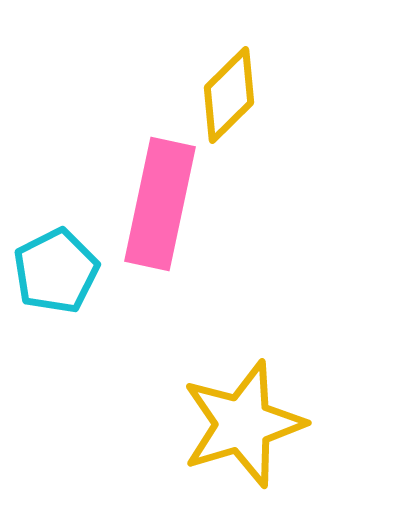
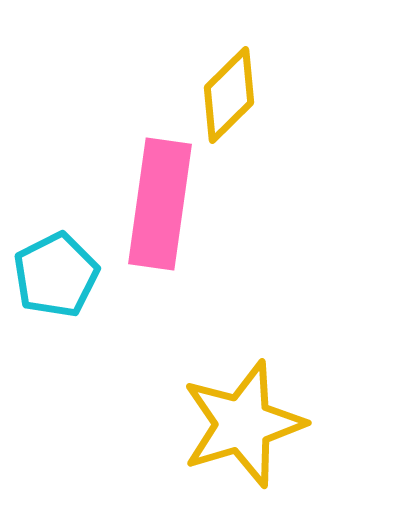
pink rectangle: rotated 4 degrees counterclockwise
cyan pentagon: moved 4 px down
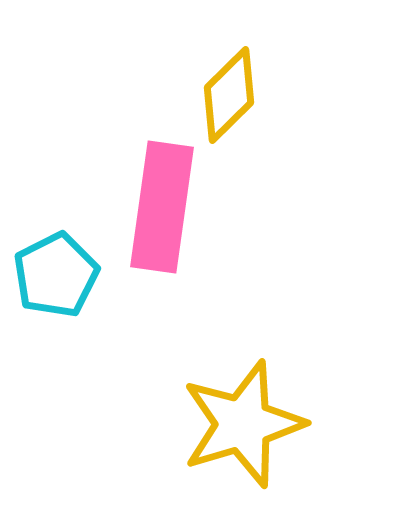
pink rectangle: moved 2 px right, 3 px down
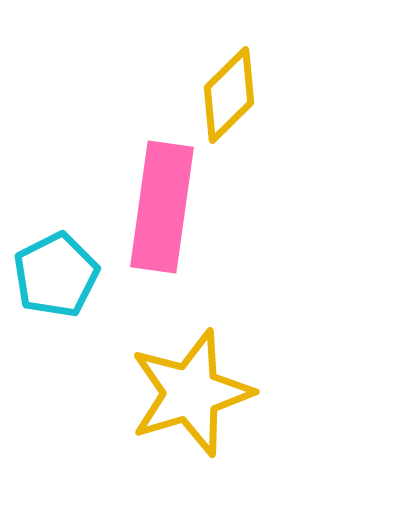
yellow star: moved 52 px left, 31 px up
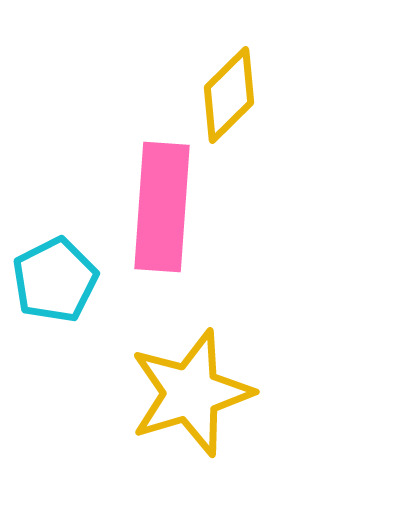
pink rectangle: rotated 4 degrees counterclockwise
cyan pentagon: moved 1 px left, 5 px down
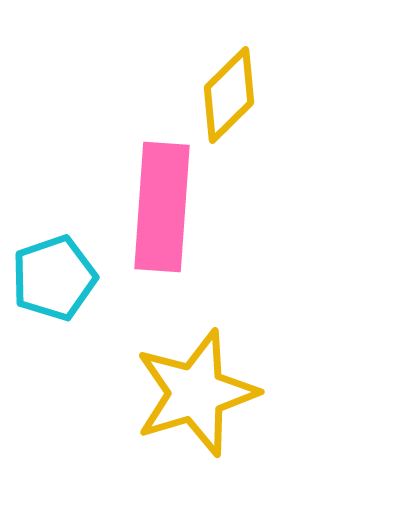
cyan pentagon: moved 1 px left, 2 px up; rotated 8 degrees clockwise
yellow star: moved 5 px right
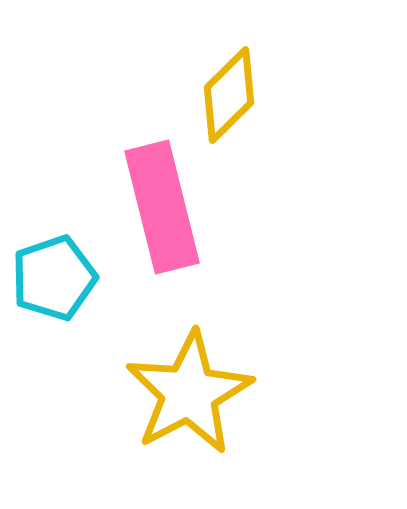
pink rectangle: rotated 18 degrees counterclockwise
yellow star: moved 7 px left; rotated 11 degrees counterclockwise
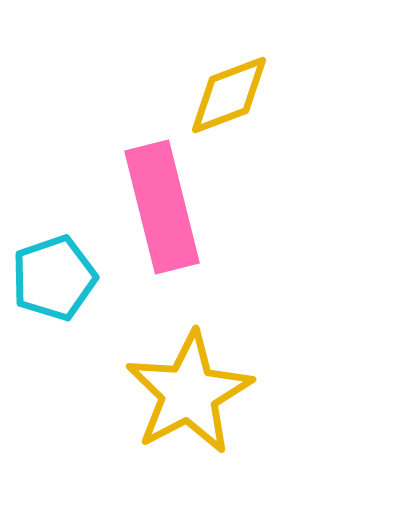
yellow diamond: rotated 24 degrees clockwise
